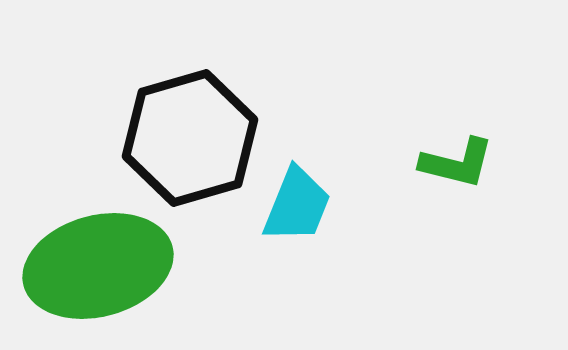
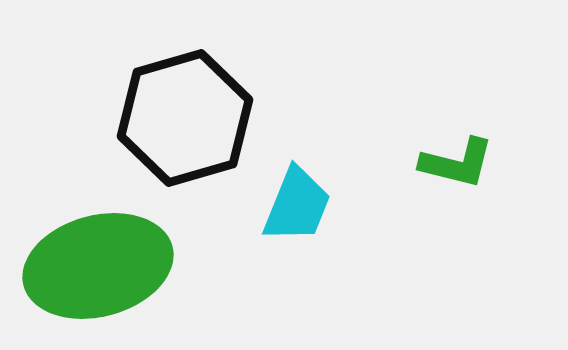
black hexagon: moved 5 px left, 20 px up
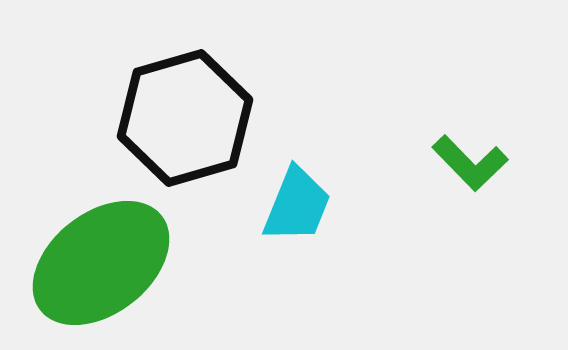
green L-shape: moved 13 px right; rotated 32 degrees clockwise
green ellipse: moved 3 px right, 3 px up; rotated 23 degrees counterclockwise
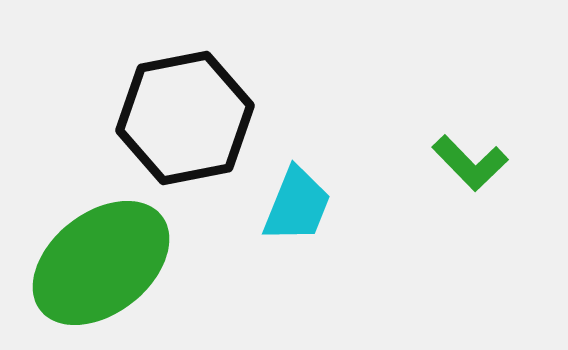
black hexagon: rotated 5 degrees clockwise
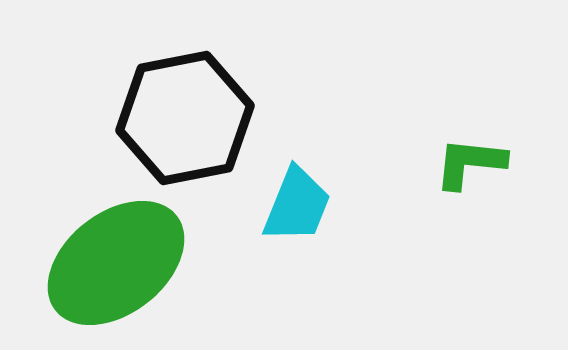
green L-shape: rotated 140 degrees clockwise
green ellipse: moved 15 px right
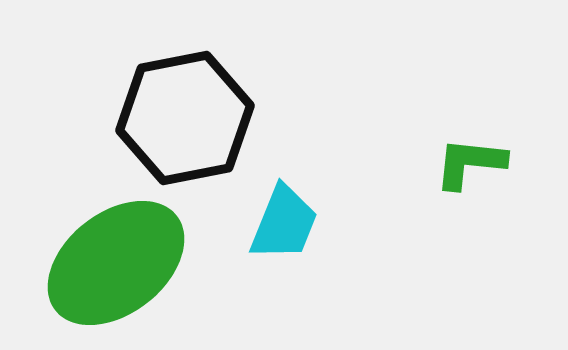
cyan trapezoid: moved 13 px left, 18 px down
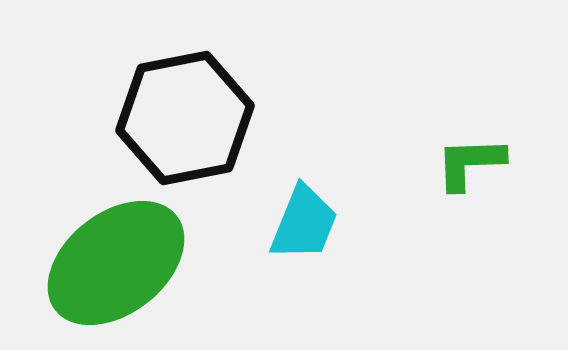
green L-shape: rotated 8 degrees counterclockwise
cyan trapezoid: moved 20 px right
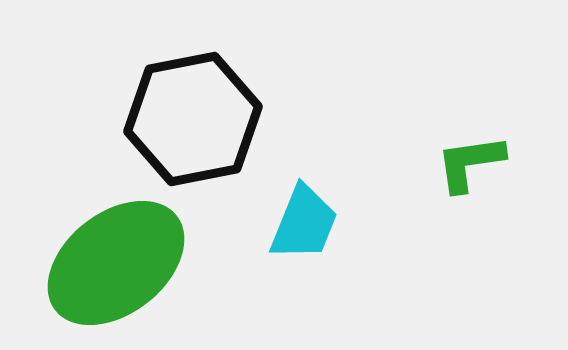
black hexagon: moved 8 px right, 1 px down
green L-shape: rotated 6 degrees counterclockwise
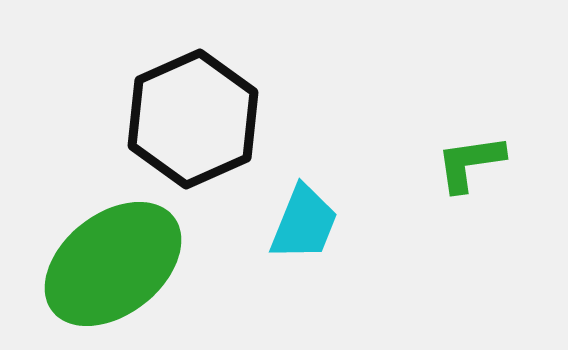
black hexagon: rotated 13 degrees counterclockwise
green ellipse: moved 3 px left, 1 px down
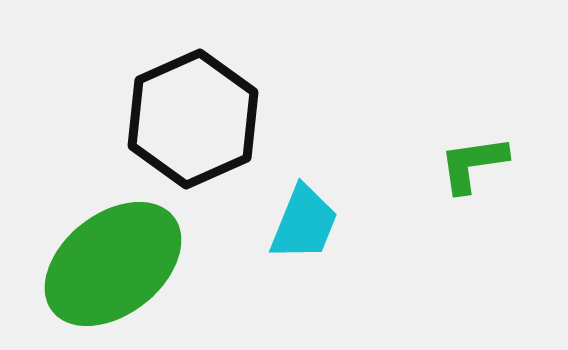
green L-shape: moved 3 px right, 1 px down
